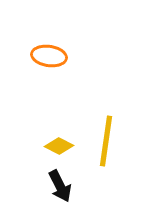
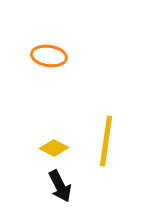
yellow diamond: moved 5 px left, 2 px down
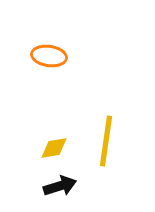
yellow diamond: rotated 36 degrees counterclockwise
black arrow: rotated 80 degrees counterclockwise
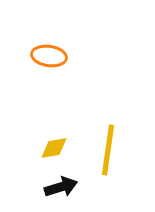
yellow line: moved 2 px right, 9 px down
black arrow: moved 1 px right, 1 px down
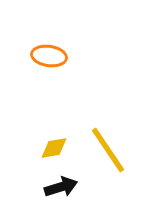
yellow line: rotated 42 degrees counterclockwise
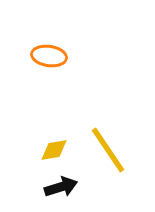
yellow diamond: moved 2 px down
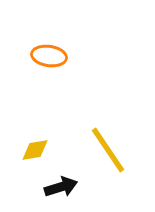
yellow diamond: moved 19 px left
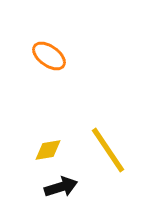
orange ellipse: rotated 28 degrees clockwise
yellow diamond: moved 13 px right
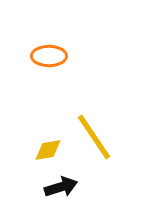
orange ellipse: rotated 36 degrees counterclockwise
yellow line: moved 14 px left, 13 px up
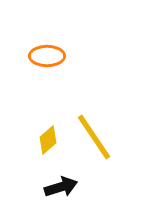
orange ellipse: moved 2 px left
yellow diamond: moved 10 px up; rotated 32 degrees counterclockwise
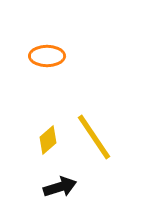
black arrow: moved 1 px left
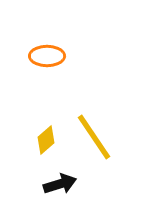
yellow diamond: moved 2 px left
black arrow: moved 3 px up
